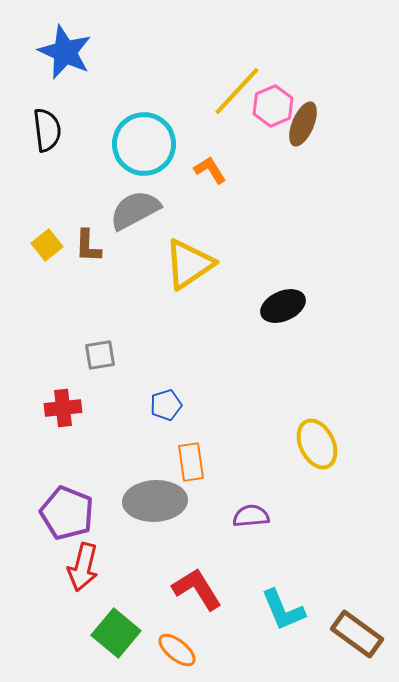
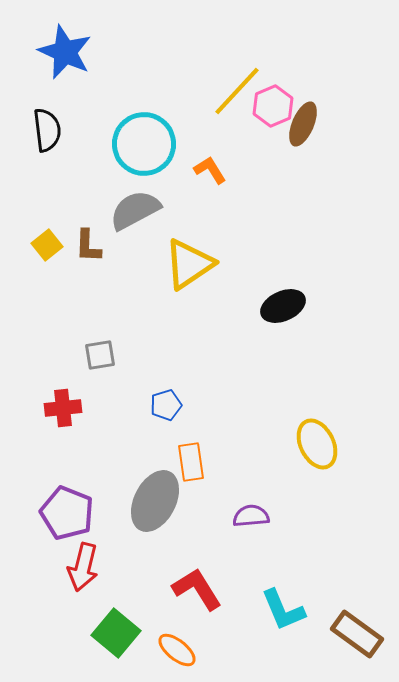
gray ellipse: rotated 60 degrees counterclockwise
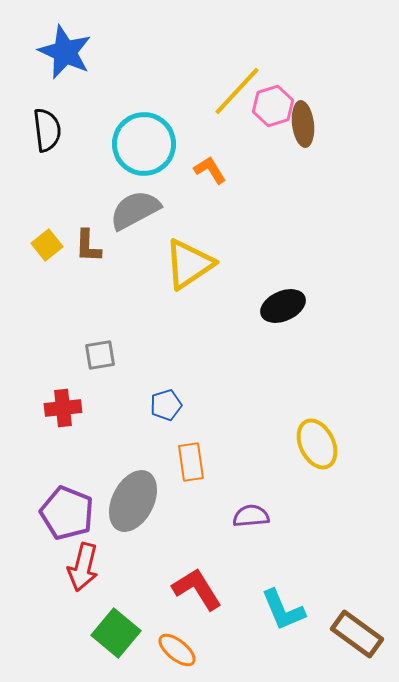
pink hexagon: rotated 6 degrees clockwise
brown ellipse: rotated 30 degrees counterclockwise
gray ellipse: moved 22 px left
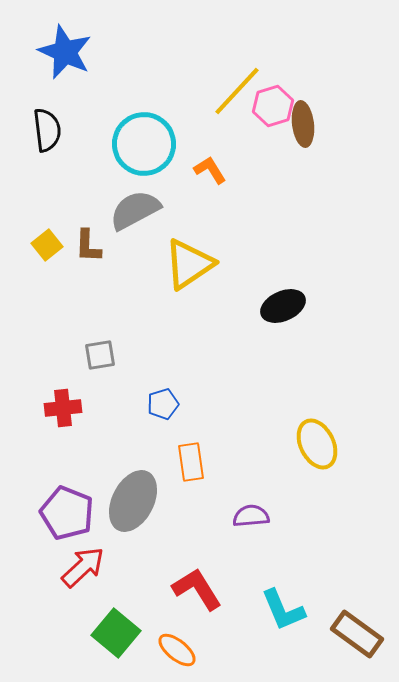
blue pentagon: moved 3 px left, 1 px up
red arrow: rotated 147 degrees counterclockwise
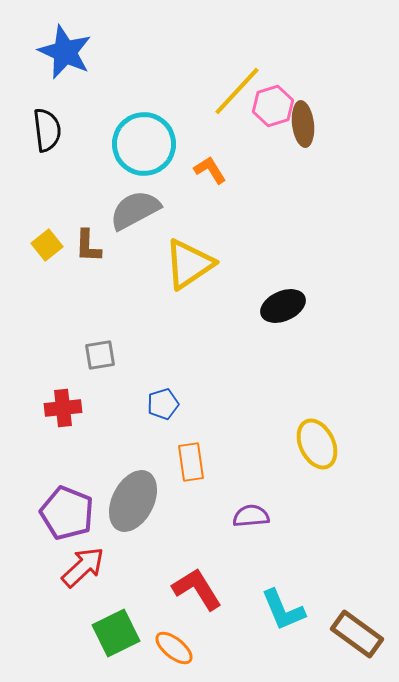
green square: rotated 24 degrees clockwise
orange ellipse: moved 3 px left, 2 px up
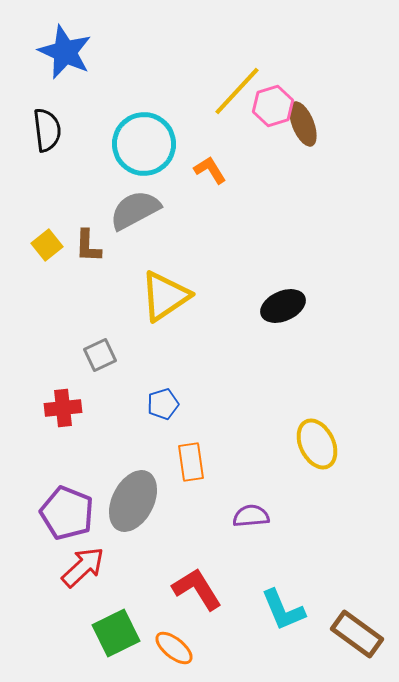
brown ellipse: rotated 15 degrees counterclockwise
yellow triangle: moved 24 px left, 32 px down
gray square: rotated 16 degrees counterclockwise
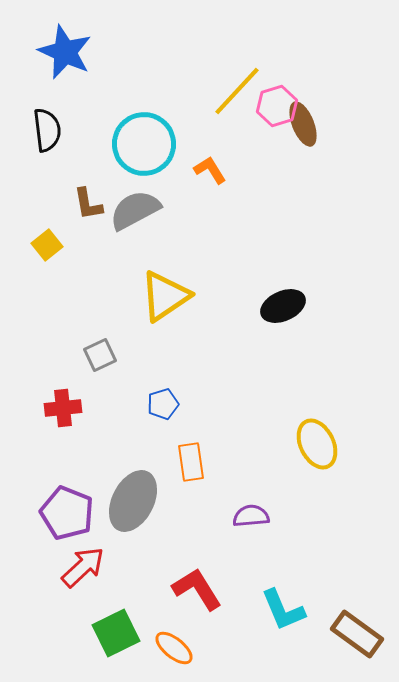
pink hexagon: moved 4 px right
brown L-shape: moved 42 px up; rotated 12 degrees counterclockwise
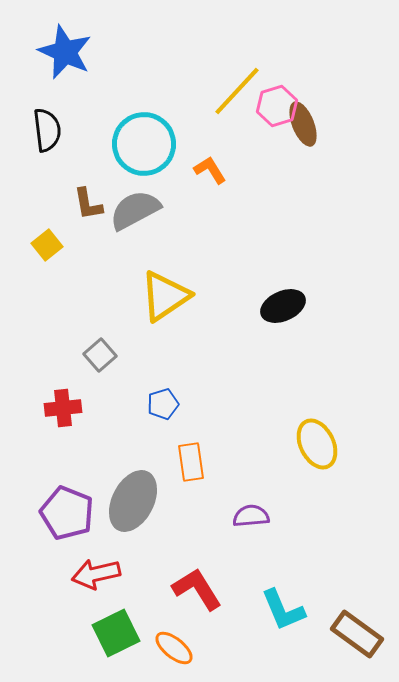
gray square: rotated 16 degrees counterclockwise
red arrow: moved 13 px right, 7 px down; rotated 150 degrees counterclockwise
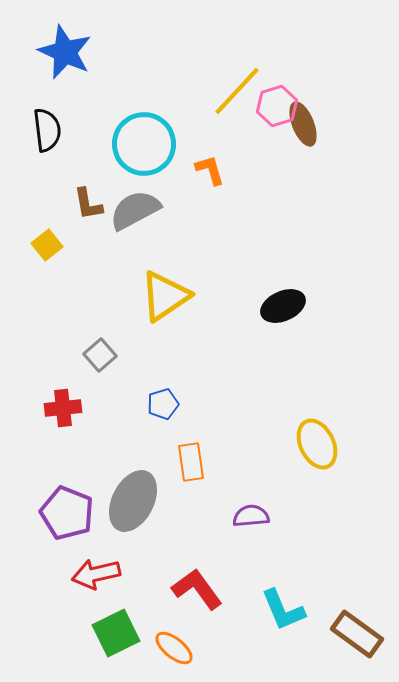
orange L-shape: rotated 16 degrees clockwise
red L-shape: rotated 4 degrees counterclockwise
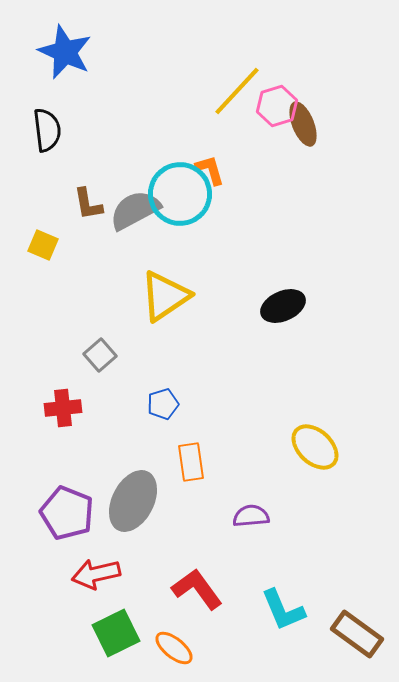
cyan circle: moved 36 px right, 50 px down
yellow square: moved 4 px left; rotated 28 degrees counterclockwise
yellow ellipse: moved 2 px left, 3 px down; rotated 21 degrees counterclockwise
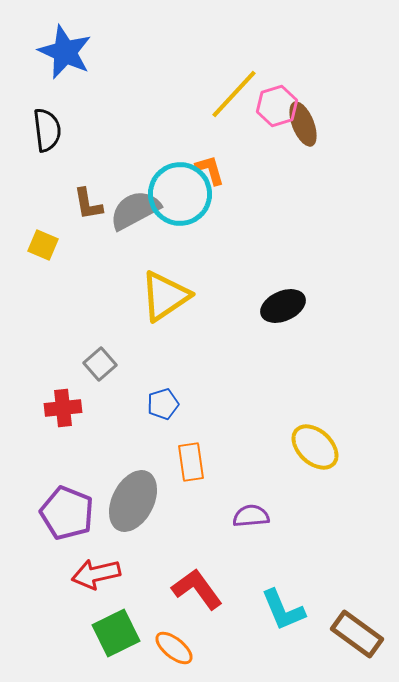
yellow line: moved 3 px left, 3 px down
gray square: moved 9 px down
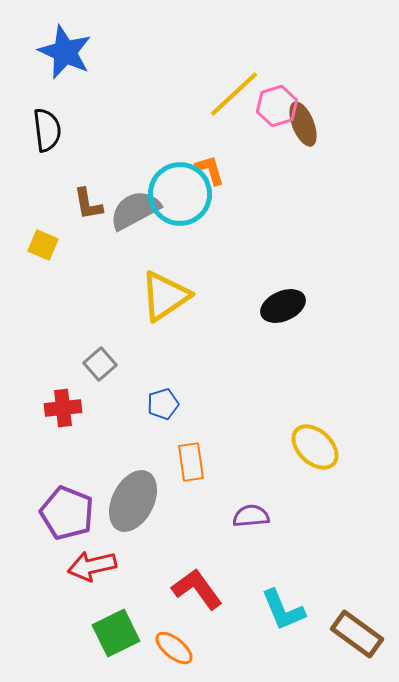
yellow line: rotated 4 degrees clockwise
red arrow: moved 4 px left, 8 px up
